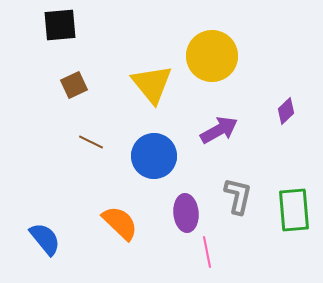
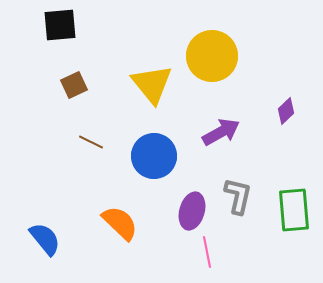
purple arrow: moved 2 px right, 2 px down
purple ellipse: moved 6 px right, 2 px up; rotated 21 degrees clockwise
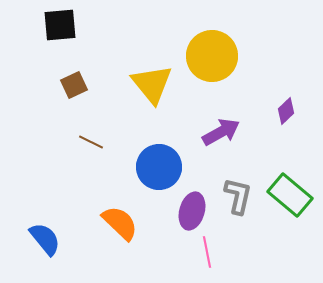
blue circle: moved 5 px right, 11 px down
green rectangle: moved 4 px left, 15 px up; rotated 45 degrees counterclockwise
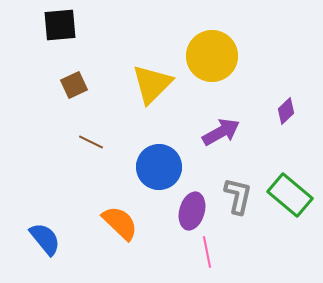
yellow triangle: rotated 24 degrees clockwise
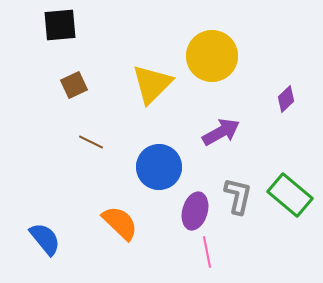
purple diamond: moved 12 px up
purple ellipse: moved 3 px right
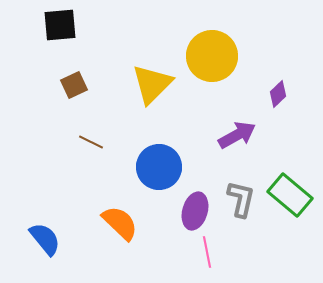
purple diamond: moved 8 px left, 5 px up
purple arrow: moved 16 px right, 3 px down
gray L-shape: moved 3 px right, 3 px down
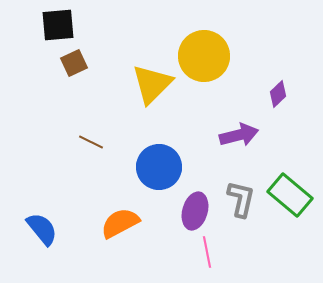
black square: moved 2 px left
yellow circle: moved 8 px left
brown square: moved 22 px up
purple arrow: moved 2 px right; rotated 15 degrees clockwise
orange semicircle: rotated 72 degrees counterclockwise
blue semicircle: moved 3 px left, 10 px up
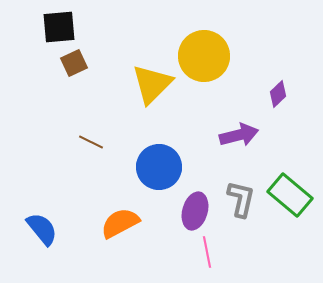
black square: moved 1 px right, 2 px down
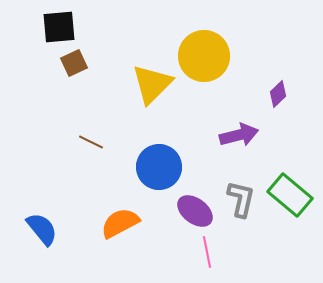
purple ellipse: rotated 69 degrees counterclockwise
